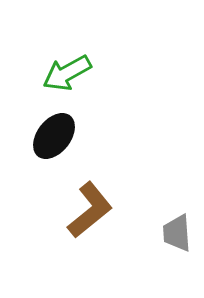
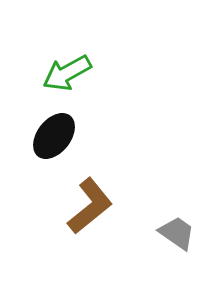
brown L-shape: moved 4 px up
gray trapezoid: rotated 129 degrees clockwise
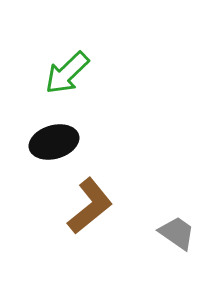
green arrow: rotated 15 degrees counterclockwise
black ellipse: moved 6 px down; rotated 36 degrees clockwise
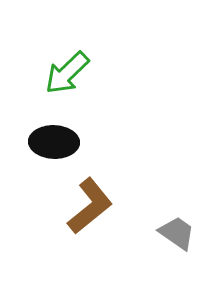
black ellipse: rotated 18 degrees clockwise
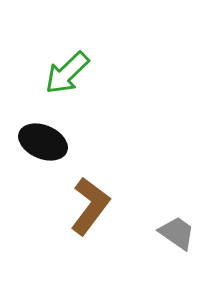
black ellipse: moved 11 px left; rotated 21 degrees clockwise
brown L-shape: rotated 14 degrees counterclockwise
